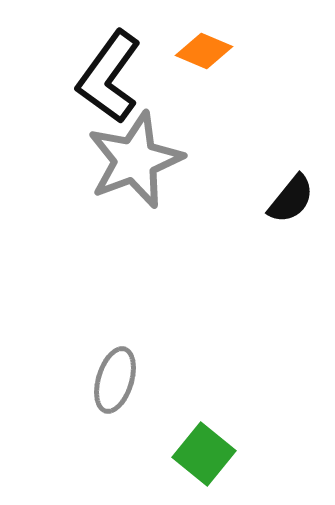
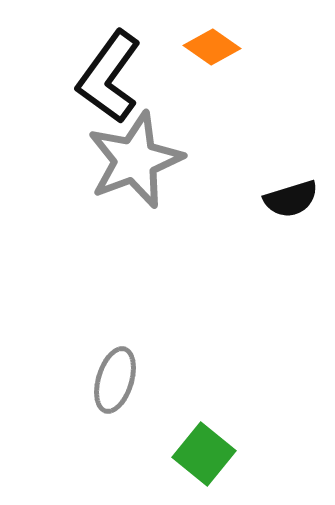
orange diamond: moved 8 px right, 4 px up; rotated 12 degrees clockwise
black semicircle: rotated 34 degrees clockwise
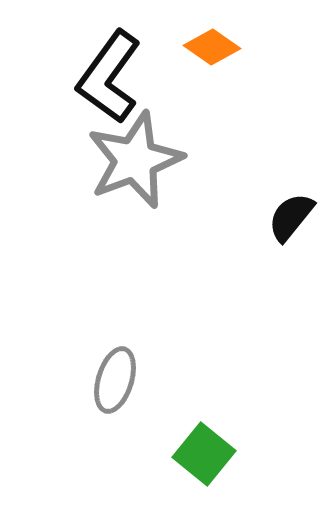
black semicircle: moved 18 px down; rotated 146 degrees clockwise
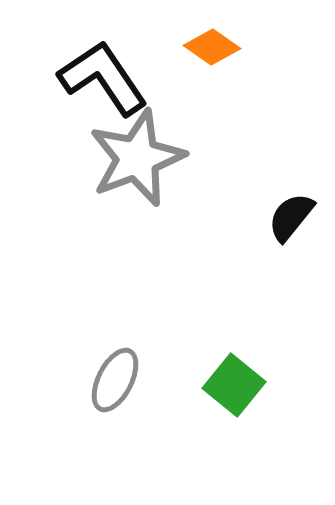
black L-shape: moved 6 px left, 1 px down; rotated 110 degrees clockwise
gray star: moved 2 px right, 2 px up
gray ellipse: rotated 10 degrees clockwise
green square: moved 30 px right, 69 px up
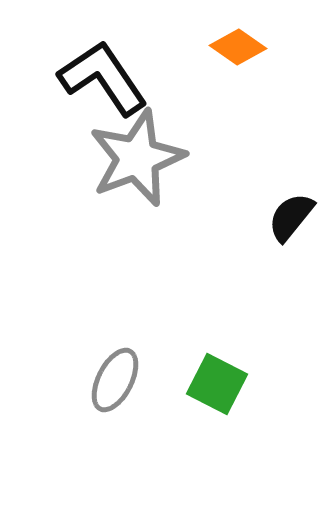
orange diamond: moved 26 px right
green square: moved 17 px left, 1 px up; rotated 12 degrees counterclockwise
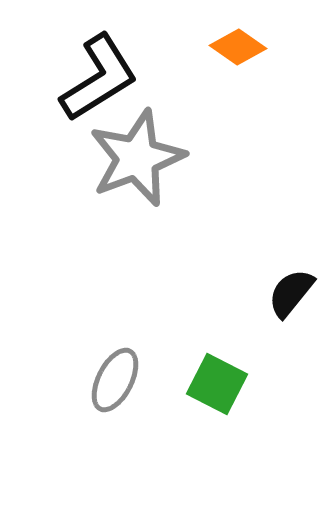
black L-shape: moved 4 px left; rotated 92 degrees clockwise
black semicircle: moved 76 px down
